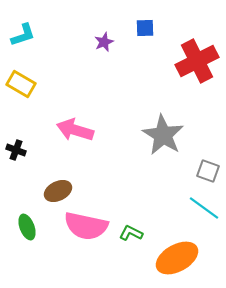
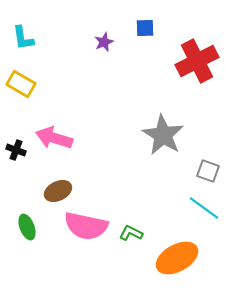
cyan L-shape: moved 3 px down; rotated 100 degrees clockwise
pink arrow: moved 21 px left, 8 px down
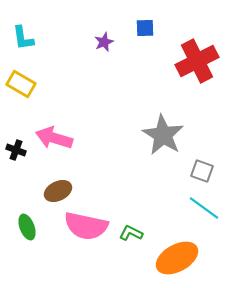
gray square: moved 6 px left
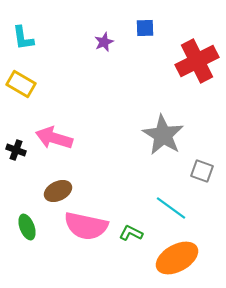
cyan line: moved 33 px left
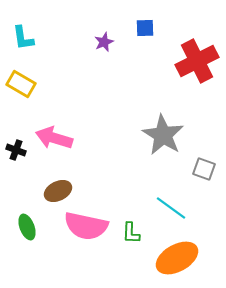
gray square: moved 2 px right, 2 px up
green L-shape: rotated 115 degrees counterclockwise
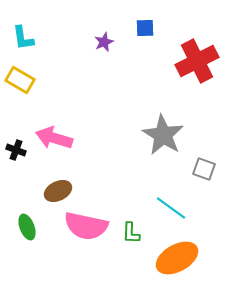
yellow rectangle: moved 1 px left, 4 px up
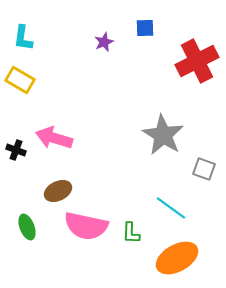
cyan L-shape: rotated 16 degrees clockwise
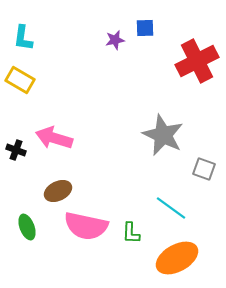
purple star: moved 11 px right, 2 px up; rotated 12 degrees clockwise
gray star: rotated 6 degrees counterclockwise
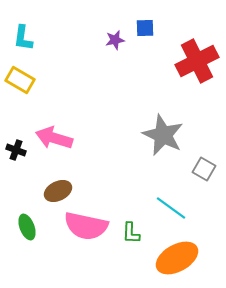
gray square: rotated 10 degrees clockwise
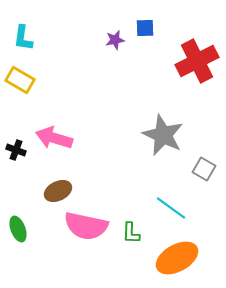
green ellipse: moved 9 px left, 2 px down
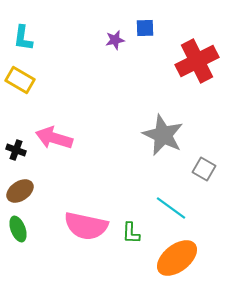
brown ellipse: moved 38 px left; rotated 8 degrees counterclockwise
orange ellipse: rotated 9 degrees counterclockwise
